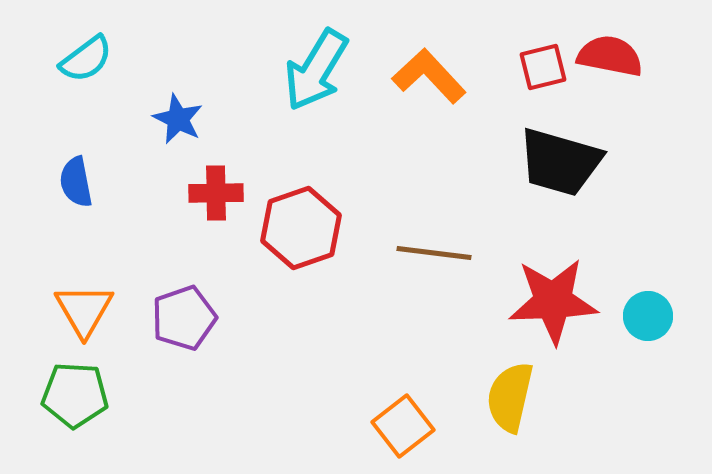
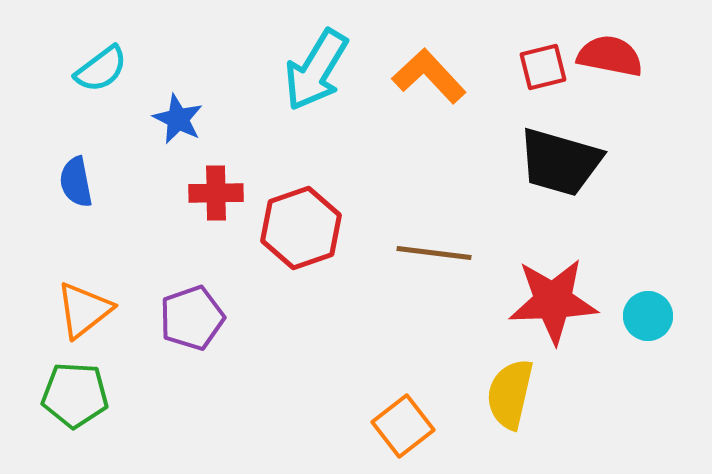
cyan semicircle: moved 15 px right, 10 px down
orange triangle: rotated 22 degrees clockwise
purple pentagon: moved 8 px right
yellow semicircle: moved 3 px up
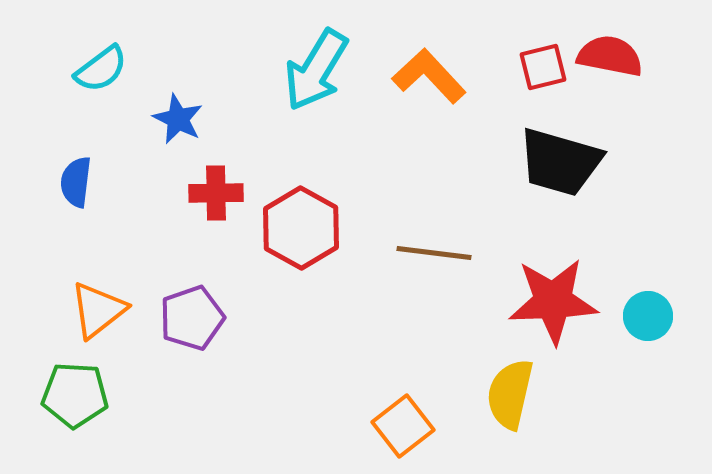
blue semicircle: rotated 18 degrees clockwise
red hexagon: rotated 12 degrees counterclockwise
orange triangle: moved 14 px right
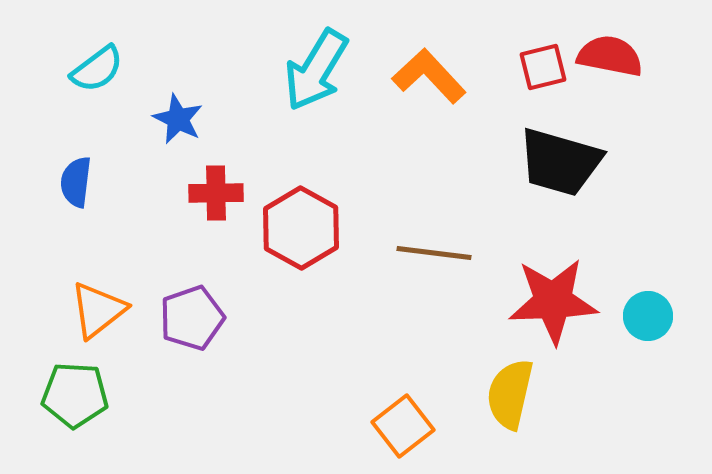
cyan semicircle: moved 4 px left
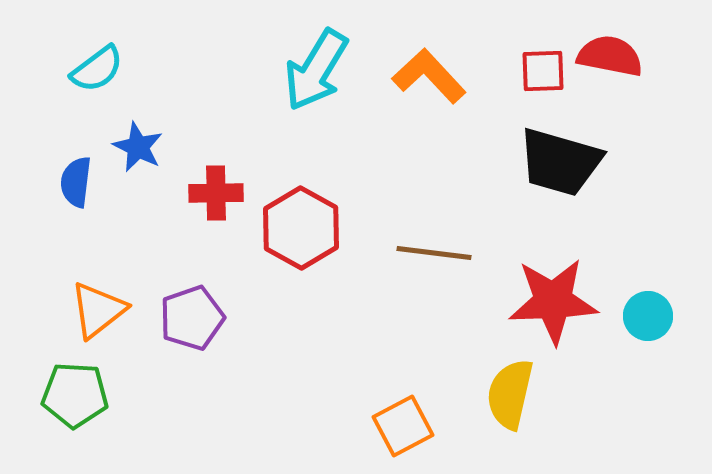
red square: moved 4 px down; rotated 12 degrees clockwise
blue star: moved 40 px left, 28 px down
orange square: rotated 10 degrees clockwise
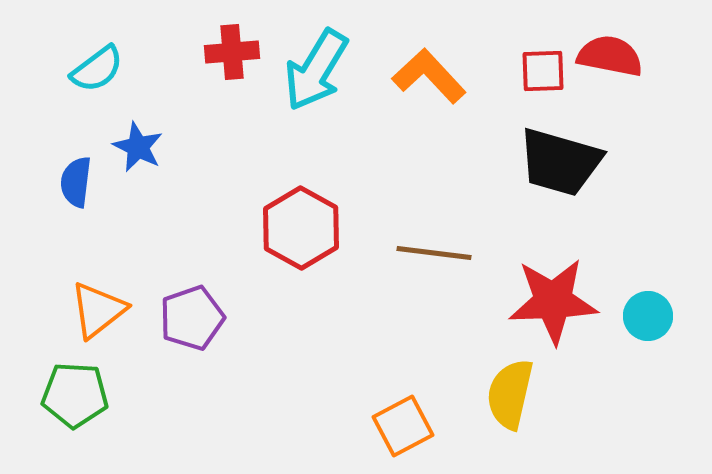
red cross: moved 16 px right, 141 px up; rotated 4 degrees counterclockwise
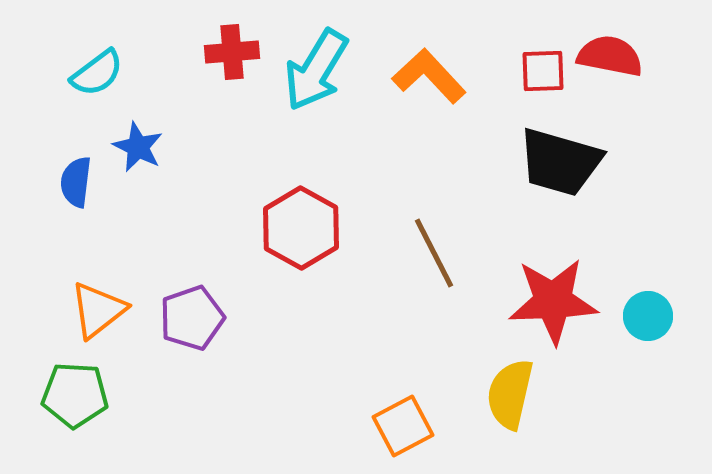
cyan semicircle: moved 4 px down
brown line: rotated 56 degrees clockwise
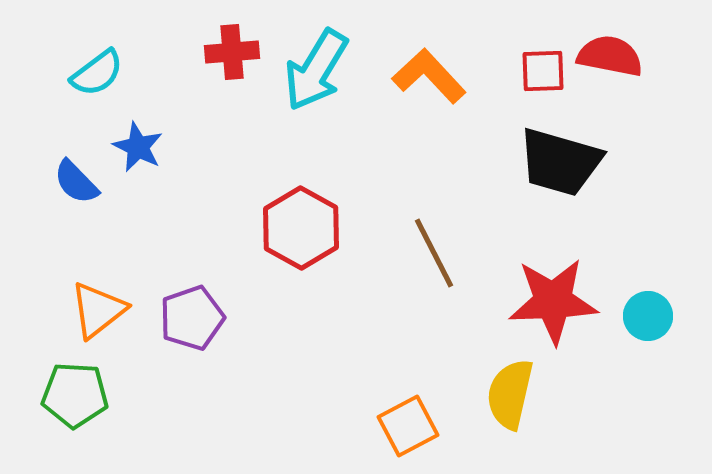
blue semicircle: rotated 51 degrees counterclockwise
orange square: moved 5 px right
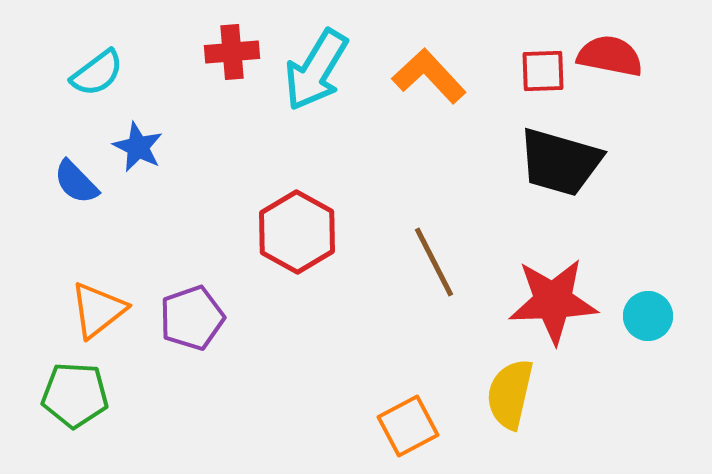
red hexagon: moved 4 px left, 4 px down
brown line: moved 9 px down
